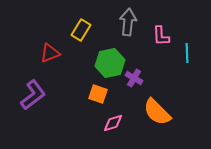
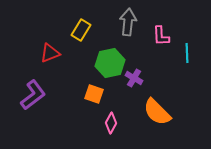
orange square: moved 4 px left
pink diamond: moved 2 px left; rotated 45 degrees counterclockwise
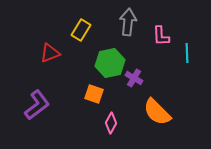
purple L-shape: moved 4 px right, 10 px down
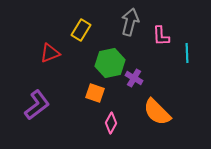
gray arrow: moved 2 px right; rotated 8 degrees clockwise
orange square: moved 1 px right, 1 px up
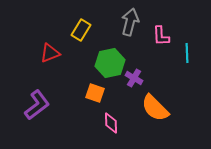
orange semicircle: moved 2 px left, 4 px up
pink diamond: rotated 30 degrees counterclockwise
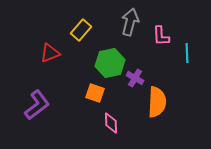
yellow rectangle: rotated 10 degrees clockwise
purple cross: moved 1 px right
orange semicircle: moved 2 px right, 6 px up; rotated 132 degrees counterclockwise
